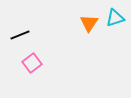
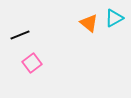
cyan triangle: moved 1 px left; rotated 12 degrees counterclockwise
orange triangle: rotated 24 degrees counterclockwise
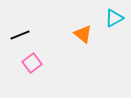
orange triangle: moved 6 px left, 11 px down
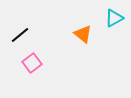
black line: rotated 18 degrees counterclockwise
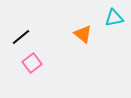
cyan triangle: rotated 18 degrees clockwise
black line: moved 1 px right, 2 px down
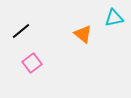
black line: moved 6 px up
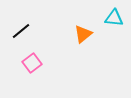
cyan triangle: rotated 18 degrees clockwise
orange triangle: rotated 42 degrees clockwise
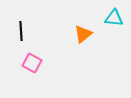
black line: rotated 54 degrees counterclockwise
pink square: rotated 24 degrees counterclockwise
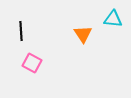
cyan triangle: moved 1 px left, 1 px down
orange triangle: rotated 24 degrees counterclockwise
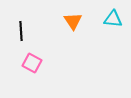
orange triangle: moved 10 px left, 13 px up
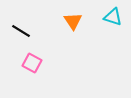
cyan triangle: moved 2 px up; rotated 12 degrees clockwise
black line: rotated 54 degrees counterclockwise
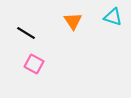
black line: moved 5 px right, 2 px down
pink square: moved 2 px right, 1 px down
